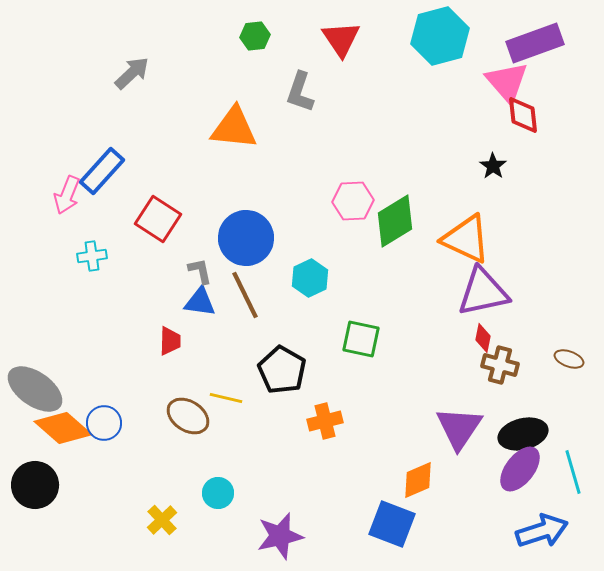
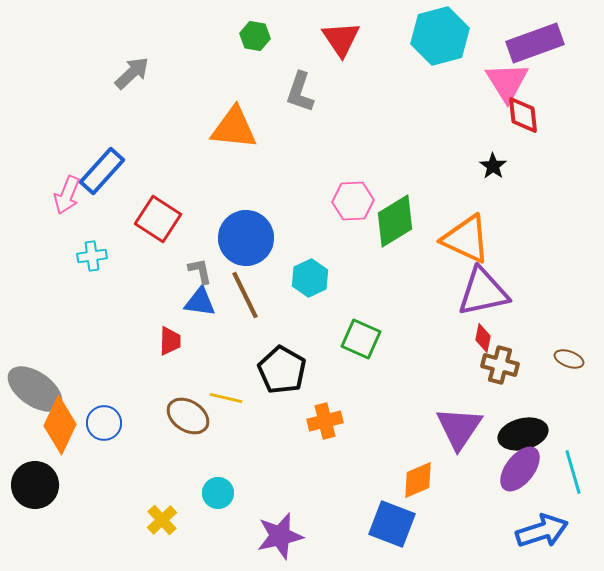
green hexagon at (255, 36): rotated 16 degrees clockwise
pink triangle at (507, 82): rotated 9 degrees clockwise
green square at (361, 339): rotated 12 degrees clockwise
orange diamond at (63, 428): moved 3 px left, 3 px up; rotated 74 degrees clockwise
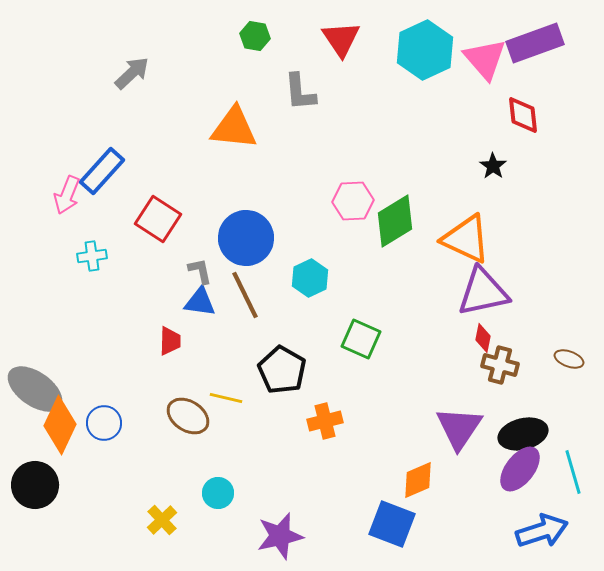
cyan hexagon at (440, 36): moved 15 px left, 14 px down; rotated 10 degrees counterclockwise
pink triangle at (507, 82): moved 22 px left, 23 px up; rotated 9 degrees counterclockwise
gray L-shape at (300, 92): rotated 24 degrees counterclockwise
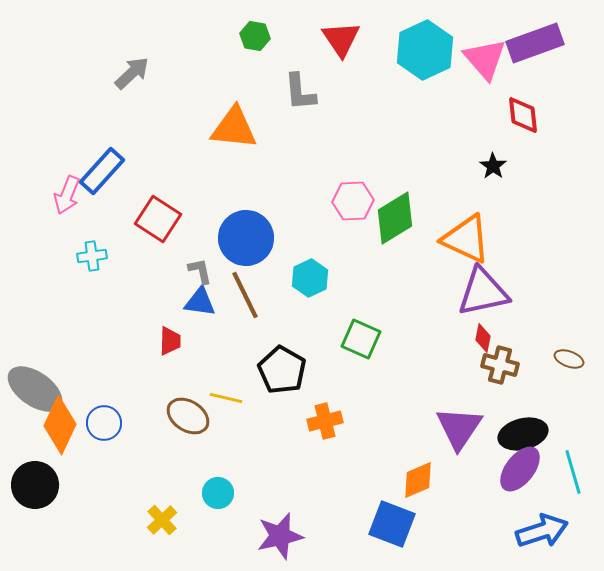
green diamond at (395, 221): moved 3 px up
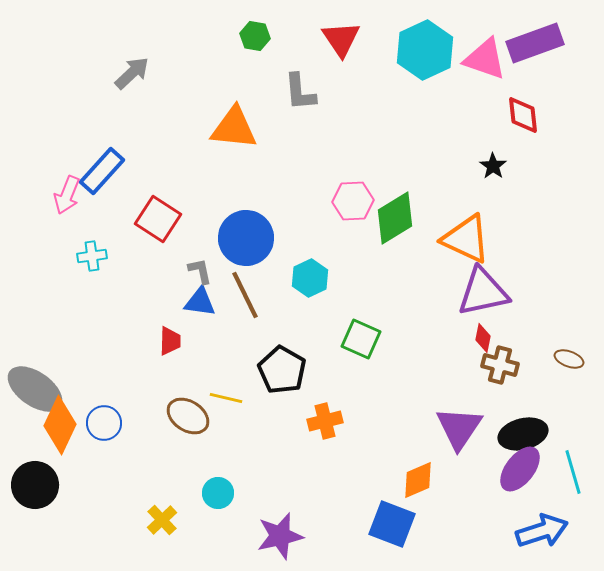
pink triangle at (485, 59): rotated 30 degrees counterclockwise
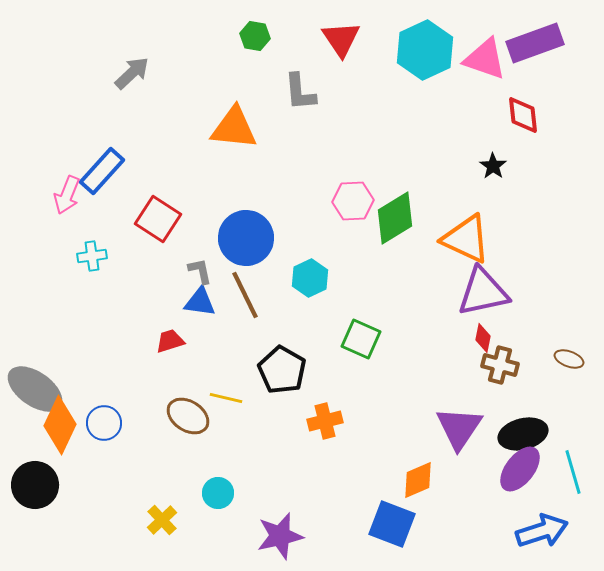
red trapezoid at (170, 341): rotated 108 degrees counterclockwise
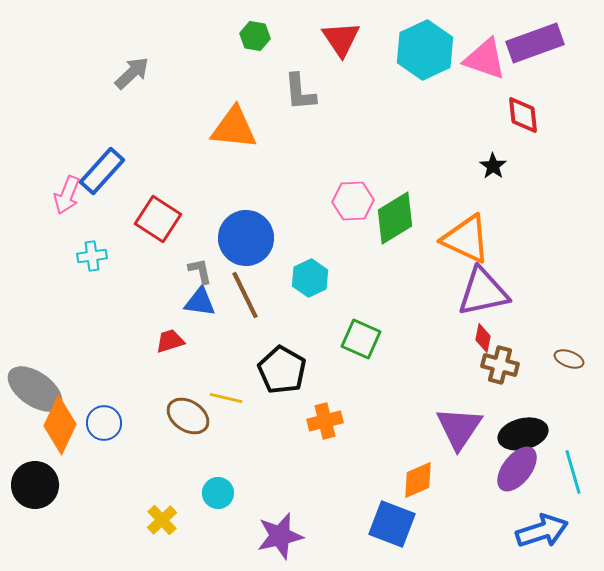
purple ellipse at (520, 469): moved 3 px left
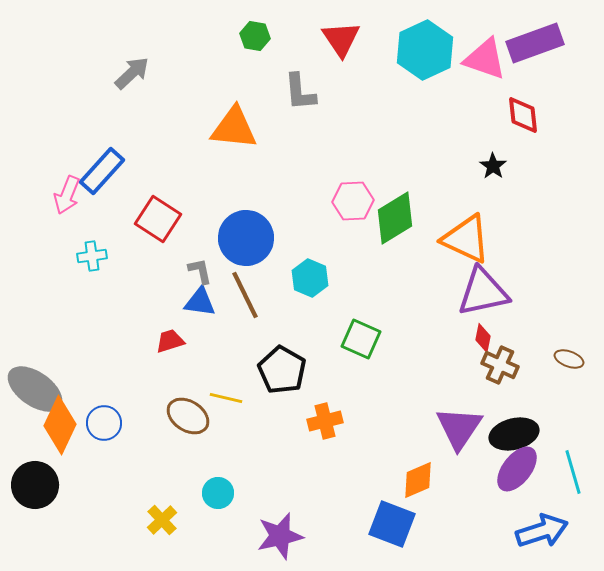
cyan hexagon at (310, 278): rotated 12 degrees counterclockwise
brown cross at (500, 365): rotated 9 degrees clockwise
black ellipse at (523, 434): moved 9 px left
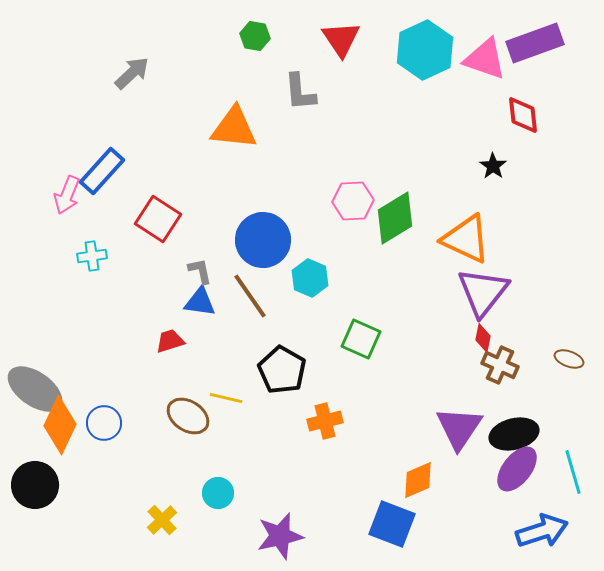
blue circle at (246, 238): moved 17 px right, 2 px down
purple triangle at (483, 292): rotated 40 degrees counterclockwise
brown line at (245, 295): moved 5 px right, 1 px down; rotated 9 degrees counterclockwise
